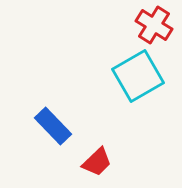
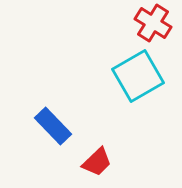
red cross: moved 1 px left, 2 px up
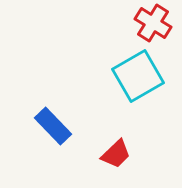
red trapezoid: moved 19 px right, 8 px up
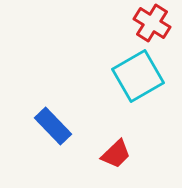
red cross: moved 1 px left
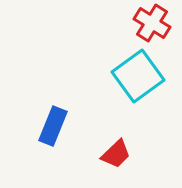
cyan square: rotated 6 degrees counterclockwise
blue rectangle: rotated 66 degrees clockwise
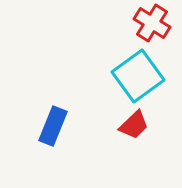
red trapezoid: moved 18 px right, 29 px up
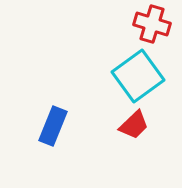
red cross: moved 1 px down; rotated 15 degrees counterclockwise
